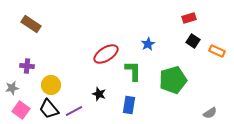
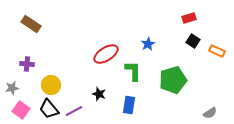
purple cross: moved 2 px up
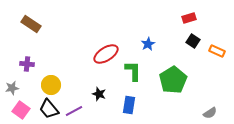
green pentagon: rotated 16 degrees counterclockwise
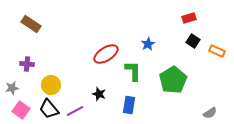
purple line: moved 1 px right
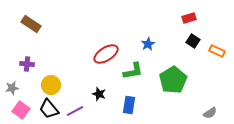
green L-shape: rotated 80 degrees clockwise
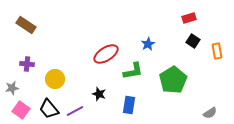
brown rectangle: moved 5 px left, 1 px down
orange rectangle: rotated 56 degrees clockwise
yellow circle: moved 4 px right, 6 px up
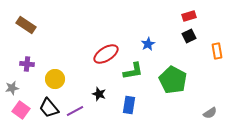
red rectangle: moved 2 px up
black square: moved 4 px left, 5 px up; rotated 32 degrees clockwise
green pentagon: rotated 12 degrees counterclockwise
black trapezoid: moved 1 px up
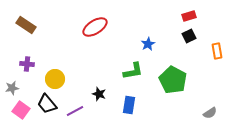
red ellipse: moved 11 px left, 27 px up
black trapezoid: moved 2 px left, 4 px up
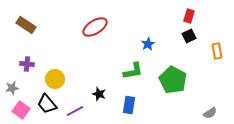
red rectangle: rotated 56 degrees counterclockwise
